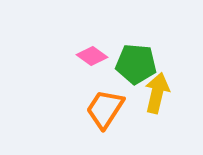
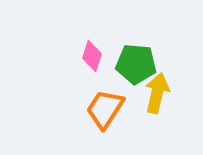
pink diamond: rotated 72 degrees clockwise
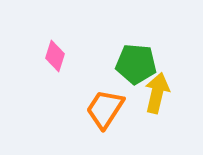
pink diamond: moved 37 px left
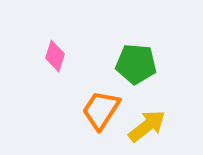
yellow arrow: moved 10 px left, 33 px down; rotated 39 degrees clockwise
orange trapezoid: moved 4 px left, 1 px down
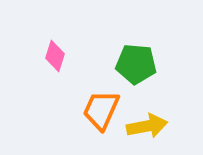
orange trapezoid: rotated 9 degrees counterclockwise
yellow arrow: rotated 27 degrees clockwise
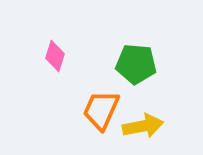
yellow arrow: moved 4 px left
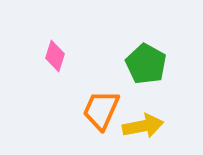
green pentagon: moved 10 px right; rotated 24 degrees clockwise
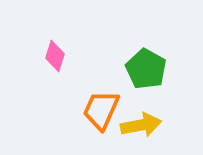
green pentagon: moved 5 px down
yellow arrow: moved 2 px left, 1 px up
